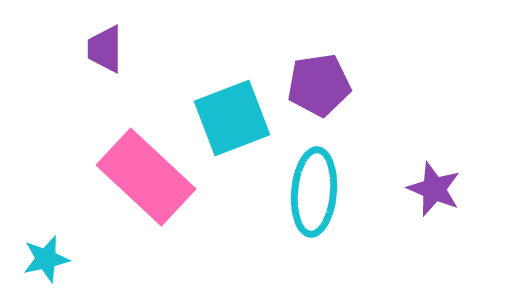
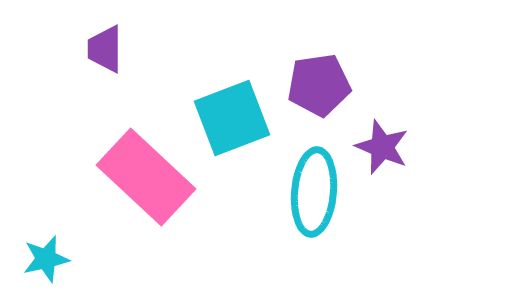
purple star: moved 52 px left, 42 px up
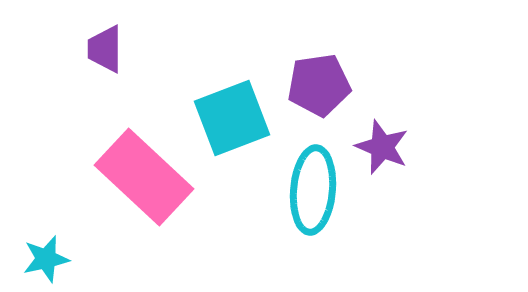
pink rectangle: moved 2 px left
cyan ellipse: moved 1 px left, 2 px up
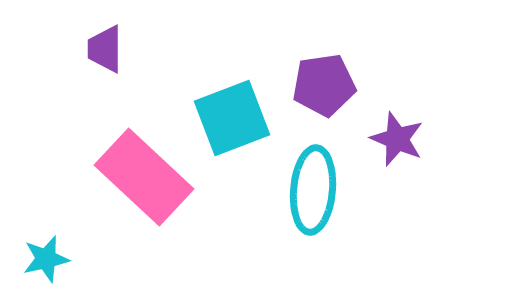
purple pentagon: moved 5 px right
purple star: moved 15 px right, 8 px up
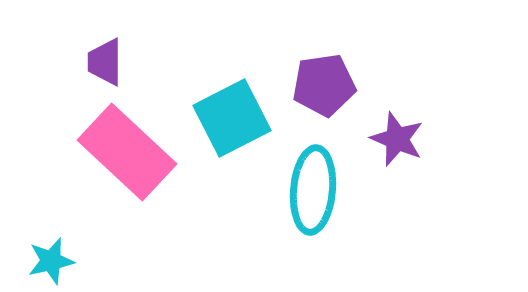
purple trapezoid: moved 13 px down
cyan square: rotated 6 degrees counterclockwise
pink rectangle: moved 17 px left, 25 px up
cyan star: moved 5 px right, 2 px down
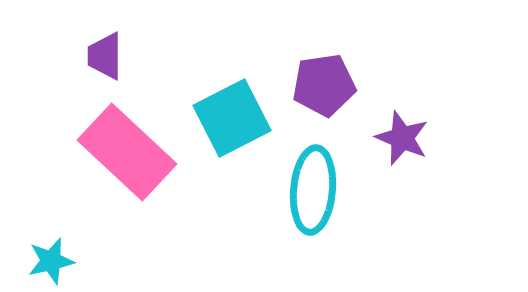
purple trapezoid: moved 6 px up
purple star: moved 5 px right, 1 px up
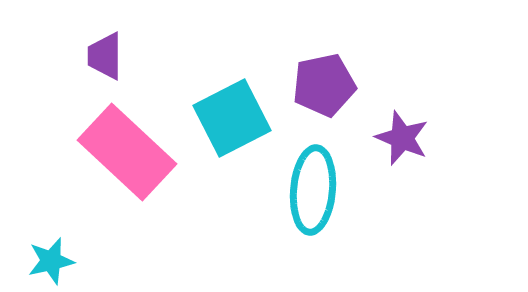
purple pentagon: rotated 4 degrees counterclockwise
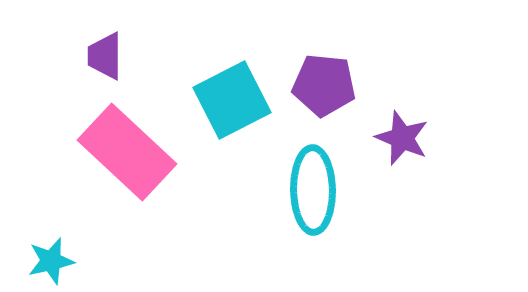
purple pentagon: rotated 18 degrees clockwise
cyan square: moved 18 px up
cyan ellipse: rotated 6 degrees counterclockwise
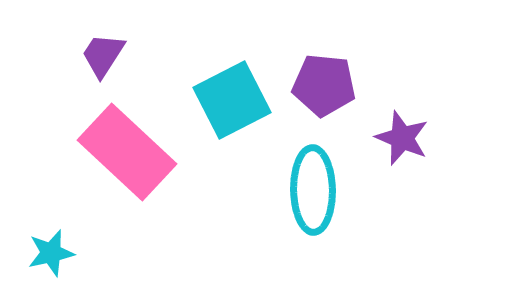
purple trapezoid: moved 2 px left, 1 px up; rotated 33 degrees clockwise
cyan star: moved 8 px up
